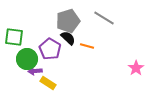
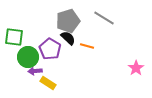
green circle: moved 1 px right, 2 px up
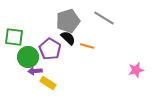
pink star: moved 2 px down; rotated 21 degrees clockwise
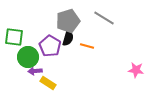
black semicircle: rotated 63 degrees clockwise
purple pentagon: moved 3 px up
pink star: rotated 21 degrees clockwise
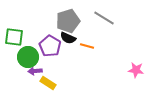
black semicircle: rotated 98 degrees clockwise
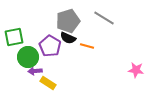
green square: rotated 18 degrees counterclockwise
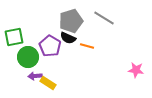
gray pentagon: moved 3 px right
purple arrow: moved 5 px down
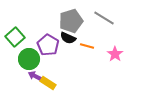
green square: moved 1 px right; rotated 30 degrees counterclockwise
purple pentagon: moved 2 px left, 1 px up
green circle: moved 1 px right, 2 px down
pink star: moved 21 px left, 16 px up; rotated 28 degrees clockwise
purple arrow: rotated 32 degrees clockwise
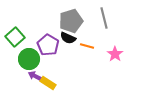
gray line: rotated 45 degrees clockwise
